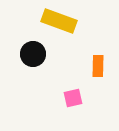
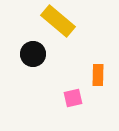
yellow rectangle: moved 1 px left; rotated 20 degrees clockwise
orange rectangle: moved 9 px down
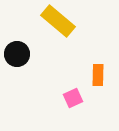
black circle: moved 16 px left
pink square: rotated 12 degrees counterclockwise
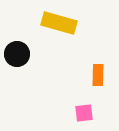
yellow rectangle: moved 1 px right, 2 px down; rotated 24 degrees counterclockwise
pink square: moved 11 px right, 15 px down; rotated 18 degrees clockwise
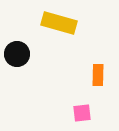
pink square: moved 2 px left
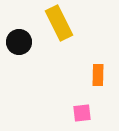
yellow rectangle: rotated 48 degrees clockwise
black circle: moved 2 px right, 12 px up
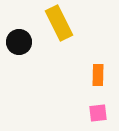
pink square: moved 16 px right
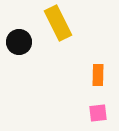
yellow rectangle: moved 1 px left
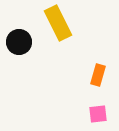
orange rectangle: rotated 15 degrees clockwise
pink square: moved 1 px down
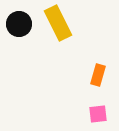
black circle: moved 18 px up
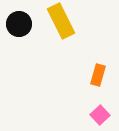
yellow rectangle: moved 3 px right, 2 px up
pink square: moved 2 px right, 1 px down; rotated 36 degrees counterclockwise
